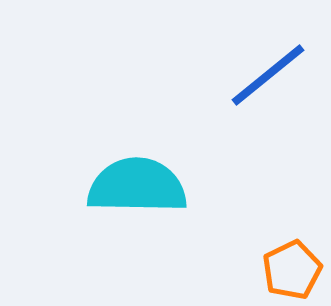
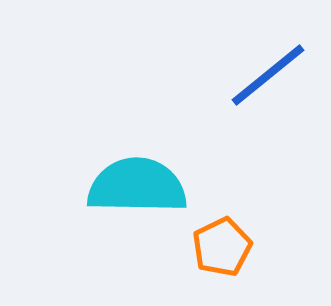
orange pentagon: moved 70 px left, 23 px up
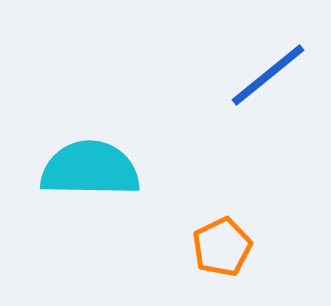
cyan semicircle: moved 47 px left, 17 px up
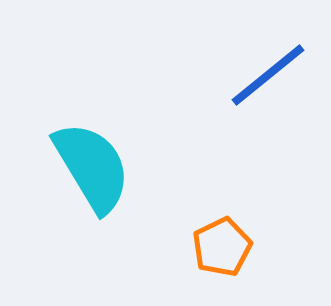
cyan semicircle: moved 2 px right, 2 px up; rotated 58 degrees clockwise
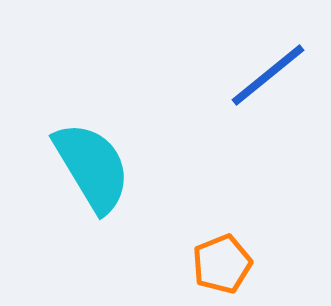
orange pentagon: moved 17 px down; rotated 4 degrees clockwise
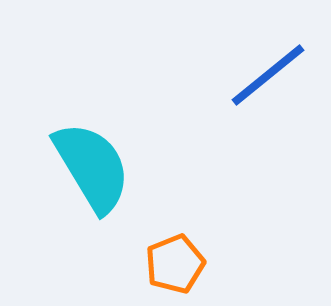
orange pentagon: moved 47 px left
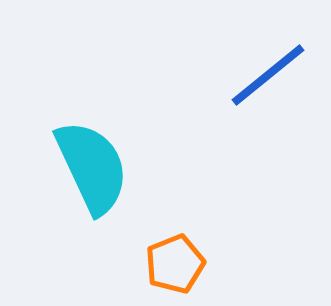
cyan semicircle: rotated 6 degrees clockwise
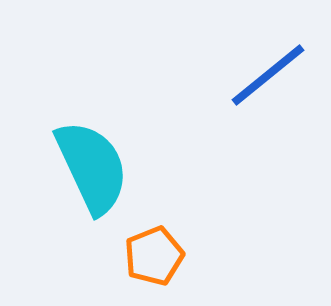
orange pentagon: moved 21 px left, 8 px up
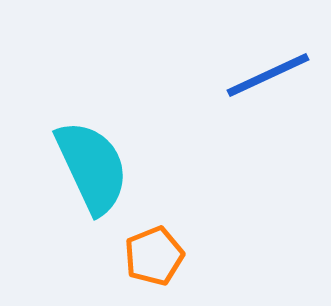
blue line: rotated 14 degrees clockwise
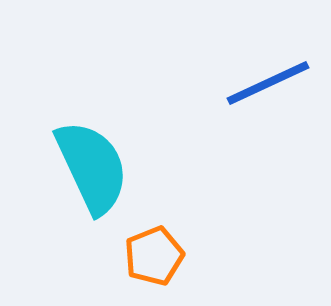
blue line: moved 8 px down
